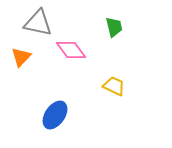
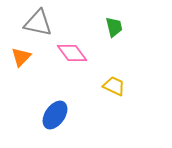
pink diamond: moved 1 px right, 3 px down
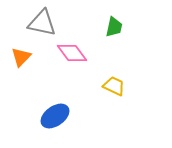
gray triangle: moved 4 px right
green trapezoid: rotated 25 degrees clockwise
blue ellipse: moved 1 px down; rotated 20 degrees clockwise
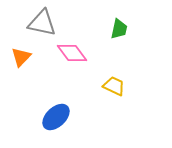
green trapezoid: moved 5 px right, 2 px down
blue ellipse: moved 1 px right, 1 px down; rotated 8 degrees counterclockwise
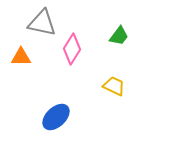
green trapezoid: moved 7 px down; rotated 25 degrees clockwise
pink diamond: moved 4 px up; rotated 68 degrees clockwise
orange triangle: rotated 45 degrees clockwise
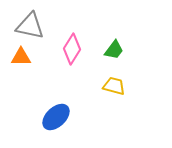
gray triangle: moved 12 px left, 3 px down
green trapezoid: moved 5 px left, 14 px down
yellow trapezoid: rotated 10 degrees counterclockwise
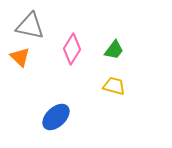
orange triangle: moved 1 px left; rotated 45 degrees clockwise
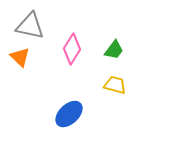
yellow trapezoid: moved 1 px right, 1 px up
blue ellipse: moved 13 px right, 3 px up
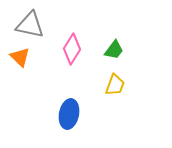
gray triangle: moved 1 px up
yellow trapezoid: rotated 95 degrees clockwise
blue ellipse: rotated 36 degrees counterclockwise
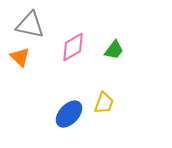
pink diamond: moved 1 px right, 2 px up; rotated 28 degrees clockwise
yellow trapezoid: moved 11 px left, 18 px down
blue ellipse: rotated 32 degrees clockwise
